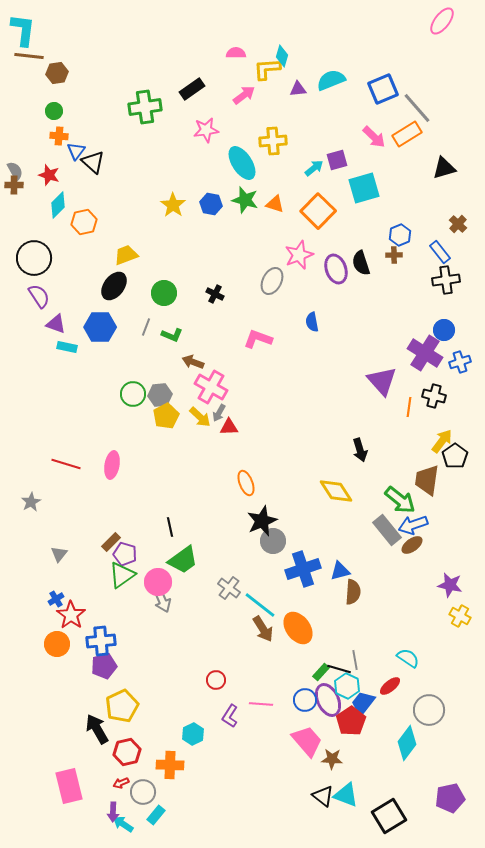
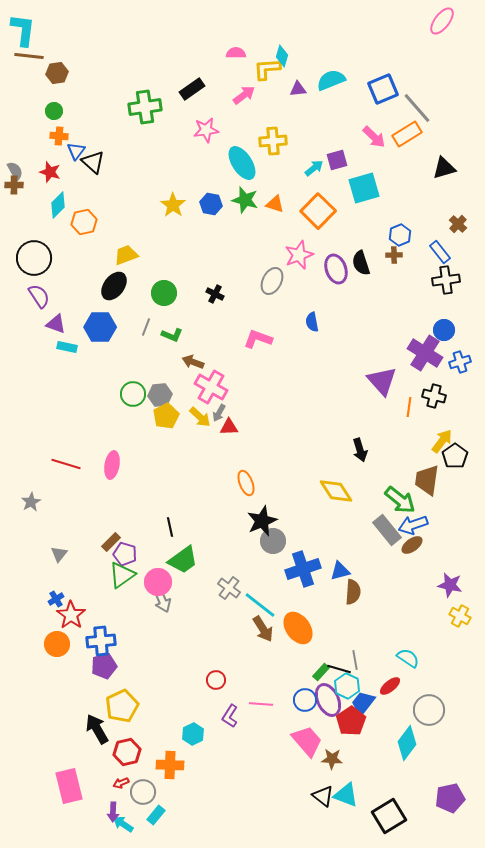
red star at (49, 175): moved 1 px right, 3 px up
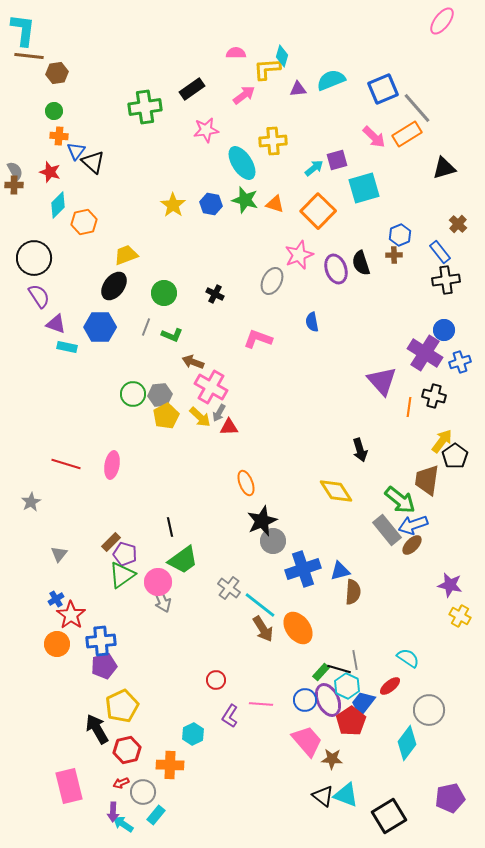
brown ellipse at (412, 545): rotated 10 degrees counterclockwise
red hexagon at (127, 752): moved 2 px up
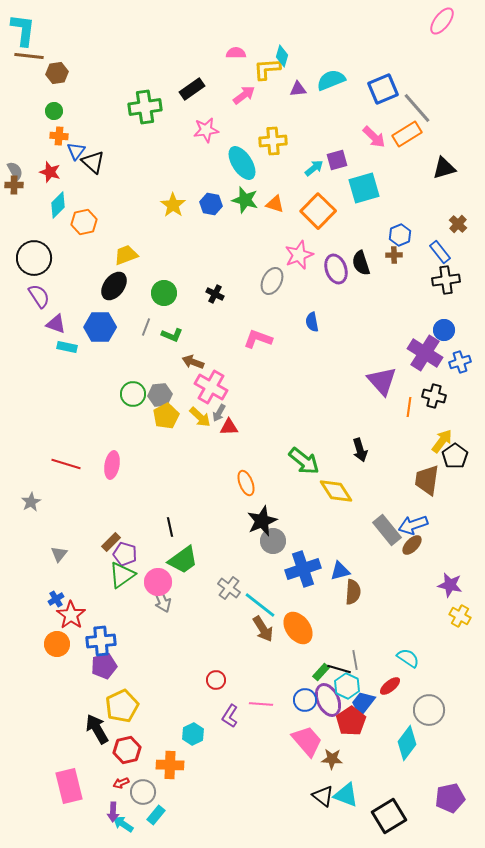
green arrow at (400, 500): moved 96 px left, 39 px up
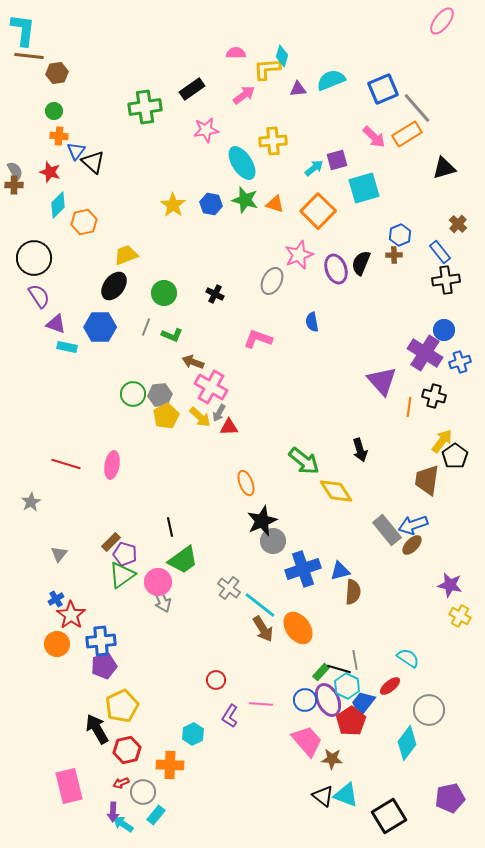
black semicircle at (361, 263): rotated 40 degrees clockwise
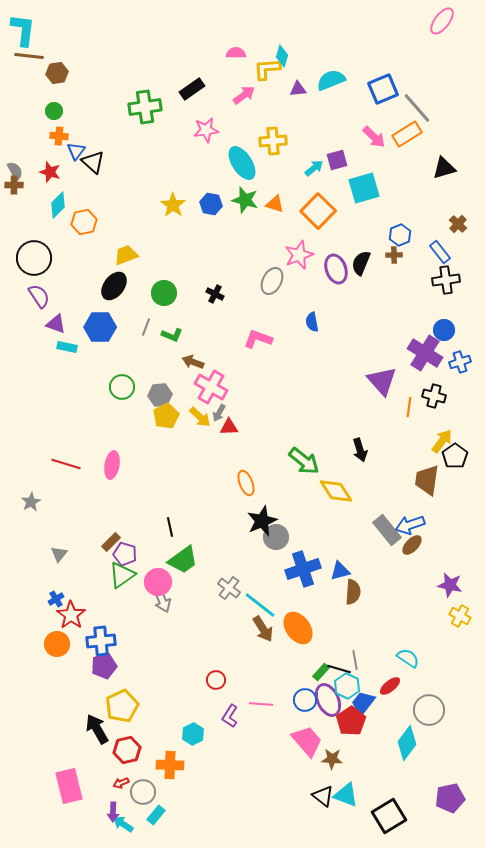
green circle at (133, 394): moved 11 px left, 7 px up
blue arrow at (413, 525): moved 3 px left
gray circle at (273, 541): moved 3 px right, 4 px up
